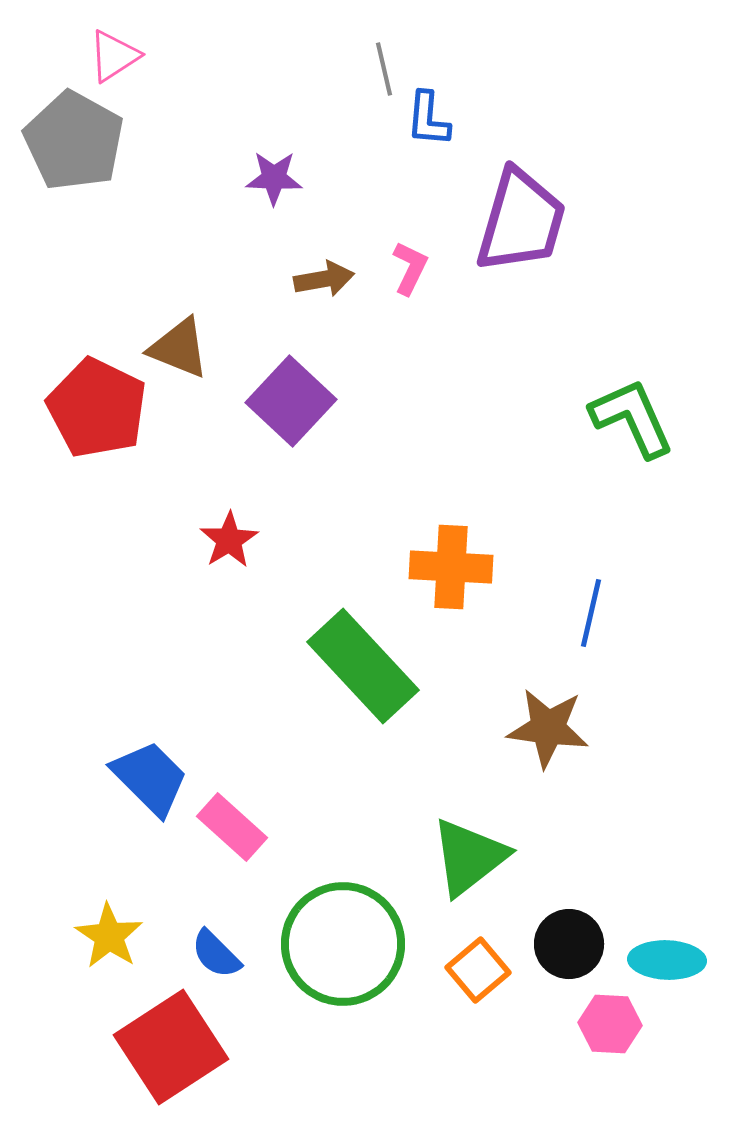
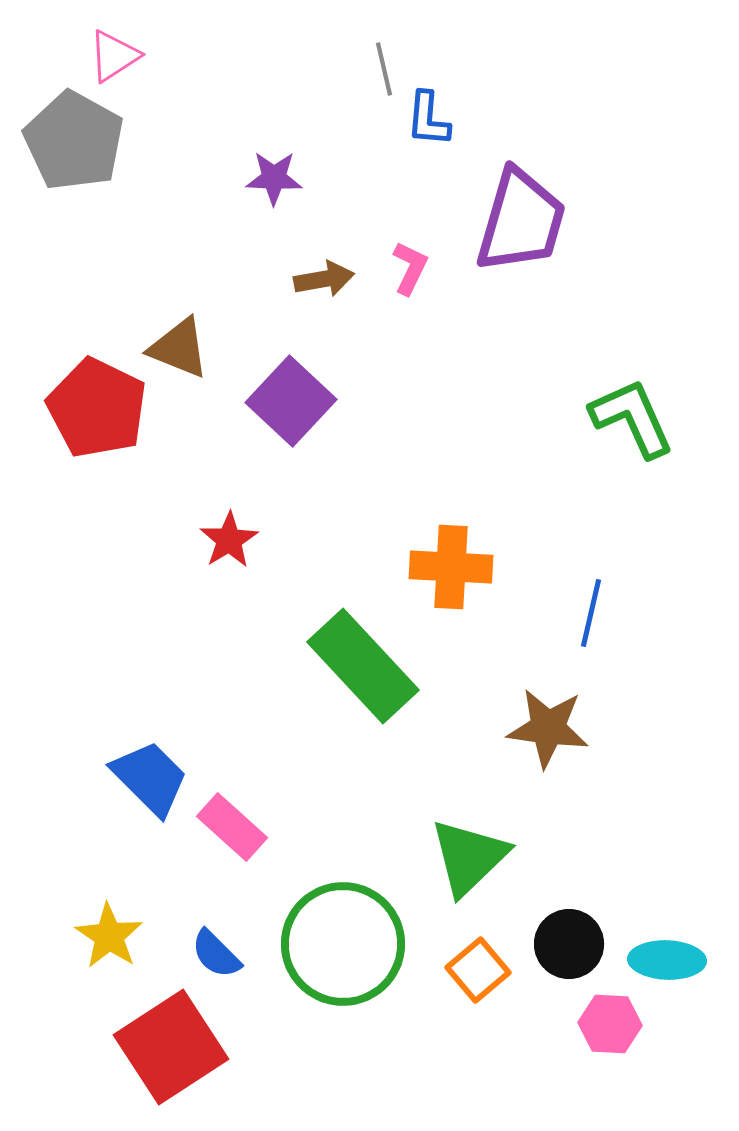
green triangle: rotated 6 degrees counterclockwise
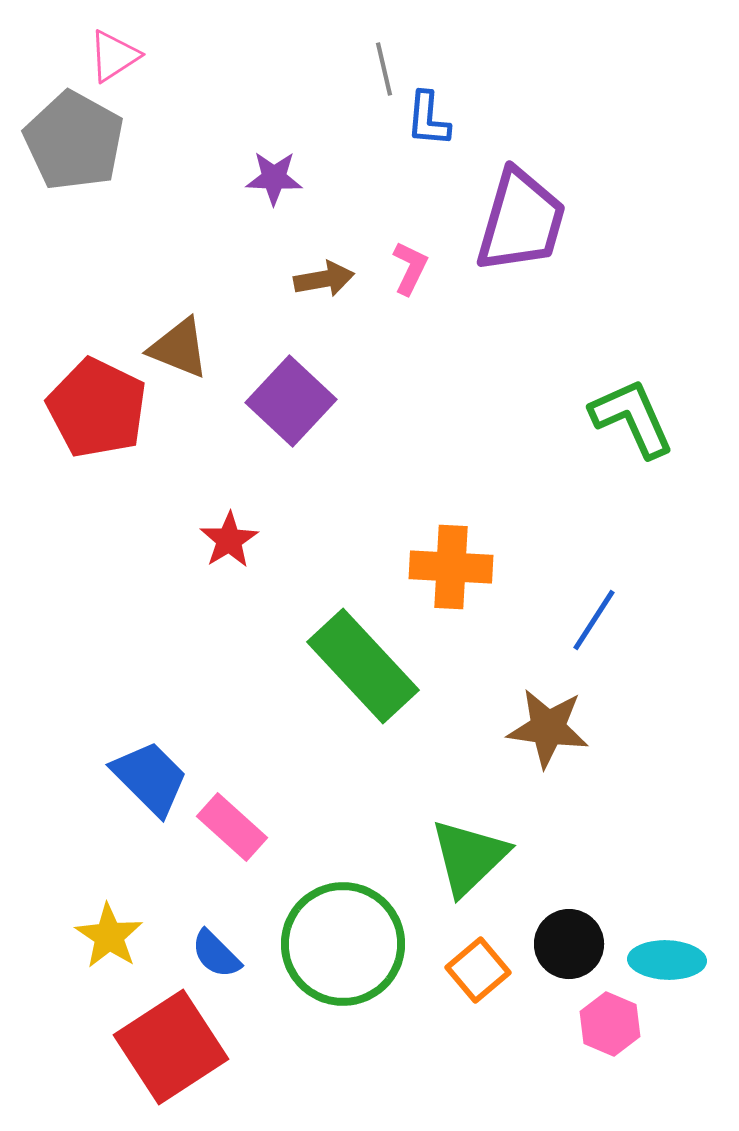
blue line: moved 3 px right, 7 px down; rotated 20 degrees clockwise
pink hexagon: rotated 20 degrees clockwise
